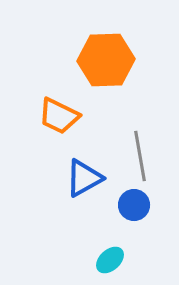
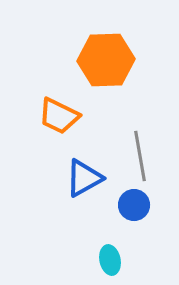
cyan ellipse: rotated 60 degrees counterclockwise
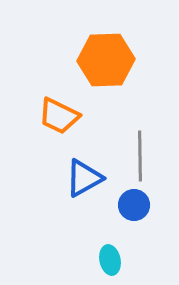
gray line: rotated 9 degrees clockwise
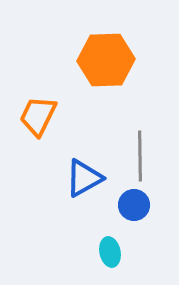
orange trapezoid: moved 21 px left; rotated 90 degrees clockwise
cyan ellipse: moved 8 px up
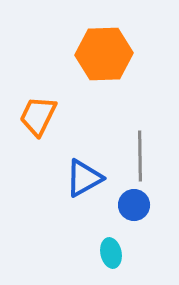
orange hexagon: moved 2 px left, 6 px up
cyan ellipse: moved 1 px right, 1 px down
